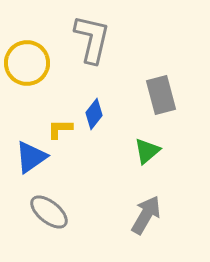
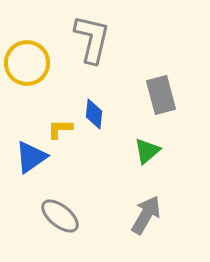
blue diamond: rotated 32 degrees counterclockwise
gray ellipse: moved 11 px right, 4 px down
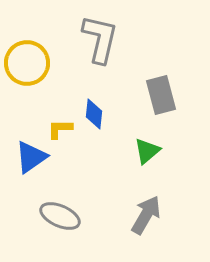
gray L-shape: moved 8 px right
gray ellipse: rotated 15 degrees counterclockwise
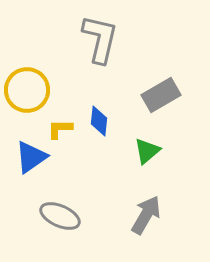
yellow circle: moved 27 px down
gray rectangle: rotated 75 degrees clockwise
blue diamond: moved 5 px right, 7 px down
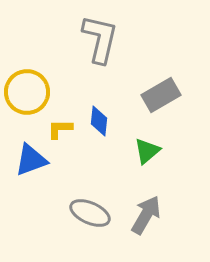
yellow circle: moved 2 px down
blue triangle: moved 3 px down; rotated 15 degrees clockwise
gray ellipse: moved 30 px right, 3 px up
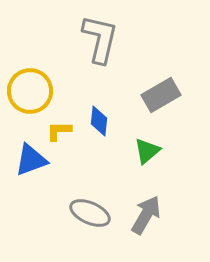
yellow circle: moved 3 px right, 1 px up
yellow L-shape: moved 1 px left, 2 px down
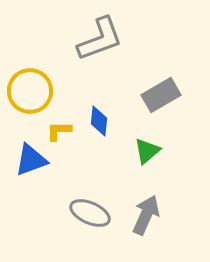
gray L-shape: rotated 57 degrees clockwise
gray arrow: rotated 6 degrees counterclockwise
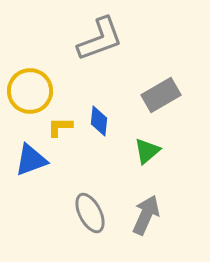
yellow L-shape: moved 1 px right, 4 px up
gray ellipse: rotated 39 degrees clockwise
